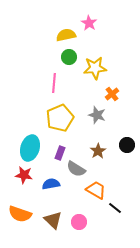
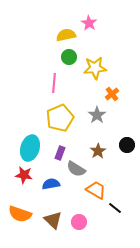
gray star: rotated 18 degrees clockwise
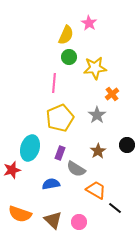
yellow semicircle: rotated 126 degrees clockwise
red star: moved 12 px left, 5 px up; rotated 24 degrees counterclockwise
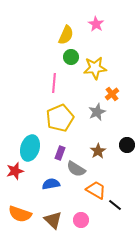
pink star: moved 7 px right, 1 px down
green circle: moved 2 px right
gray star: moved 3 px up; rotated 12 degrees clockwise
red star: moved 3 px right, 1 px down
black line: moved 3 px up
pink circle: moved 2 px right, 2 px up
